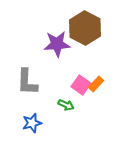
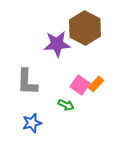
pink square: moved 1 px left
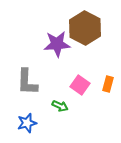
orange rectangle: moved 12 px right; rotated 28 degrees counterclockwise
green arrow: moved 6 px left, 1 px down
blue star: moved 5 px left
